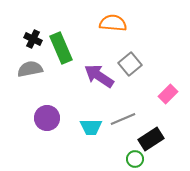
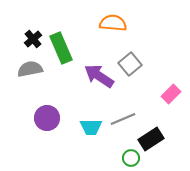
black cross: rotated 24 degrees clockwise
pink rectangle: moved 3 px right
green circle: moved 4 px left, 1 px up
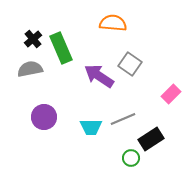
gray square: rotated 15 degrees counterclockwise
purple circle: moved 3 px left, 1 px up
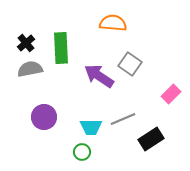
black cross: moved 7 px left, 4 px down
green rectangle: rotated 20 degrees clockwise
green circle: moved 49 px left, 6 px up
